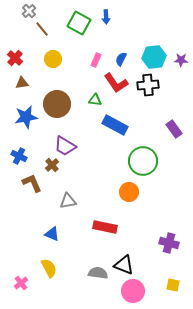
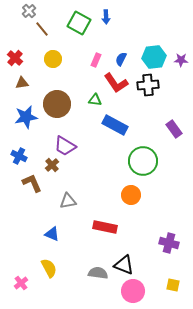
orange circle: moved 2 px right, 3 px down
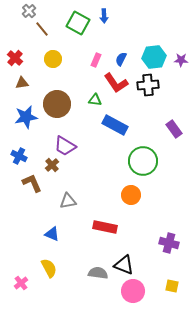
blue arrow: moved 2 px left, 1 px up
green square: moved 1 px left
yellow square: moved 1 px left, 1 px down
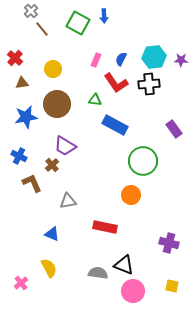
gray cross: moved 2 px right
yellow circle: moved 10 px down
black cross: moved 1 px right, 1 px up
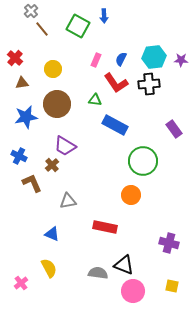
green square: moved 3 px down
